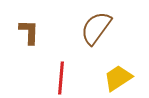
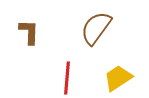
red line: moved 6 px right
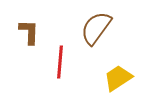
red line: moved 7 px left, 16 px up
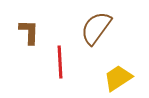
red line: rotated 8 degrees counterclockwise
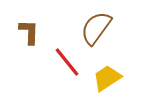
red line: moved 7 px right; rotated 36 degrees counterclockwise
yellow trapezoid: moved 11 px left
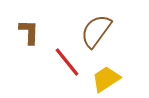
brown semicircle: moved 3 px down
yellow trapezoid: moved 1 px left, 1 px down
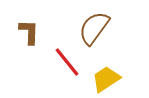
brown semicircle: moved 2 px left, 3 px up
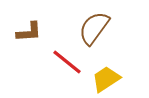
brown L-shape: rotated 84 degrees clockwise
red line: rotated 12 degrees counterclockwise
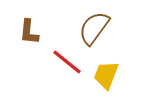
brown L-shape: rotated 100 degrees clockwise
yellow trapezoid: moved 4 px up; rotated 36 degrees counterclockwise
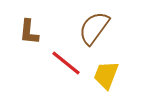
red line: moved 1 px left, 1 px down
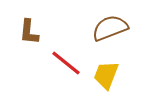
brown semicircle: moved 16 px right; rotated 33 degrees clockwise
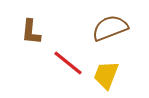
brown L-shape: moved 2 px right
red line: moved 2 px right
